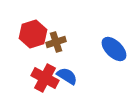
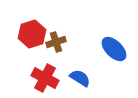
red hexagon: moved 1 px left
blue semicircle: moved 13 px right, 2 px down
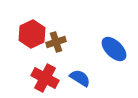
red hexagon: rotated 8 degrees counterclockwise
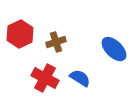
red hexagon: moved 12 px left
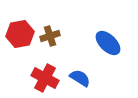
red hexagon: rotated 16 degrees clockwise
brown cross: moved 6 px left, 6 px up
blue ellipse: moved 6 px left, 6 px up
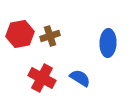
blue ellipse: rotated 48 degrees clockwise
red cross: moved 3 px left
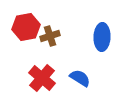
red hexagon: moved 6 px right, 7 px up
blue ellipse: moved 6 px left, 6 px up
red cross: rotated 12 degrees clockwise
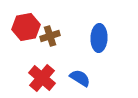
blue ellipse: moved 3 px left, 1 px down
